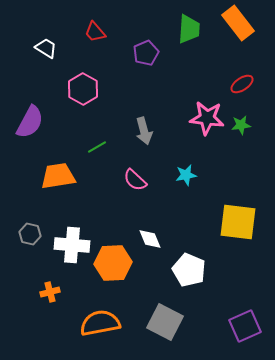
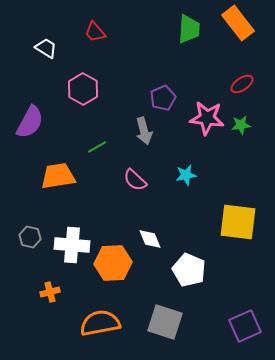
purple pentagon: moved 17 px right, 45 px down
gray hexagon: moved 3 px down
gray square: rotated 9 degrees counterclockwise
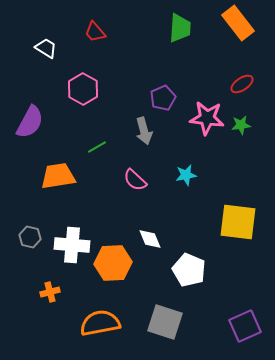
green trapezoid: moved 9 px left, 1 px up
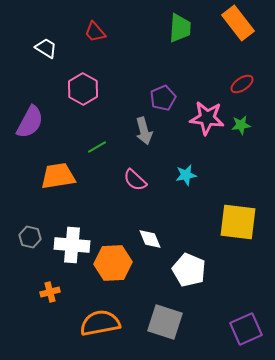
purple square: moved 1 px right, 3 px down
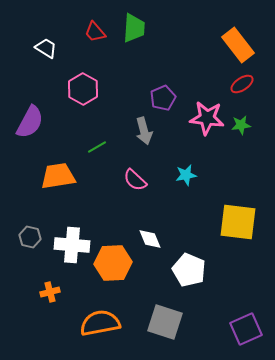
orange rectangle: moved 22 px down
green trapezoid: moved 46 px left
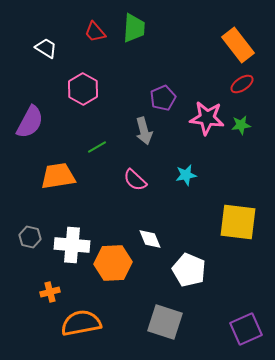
orange semicircle: moved 19 px left
